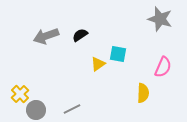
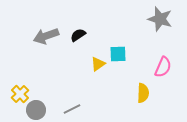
black semicircle: moved 2 px left
cyan square: rotated 12 degrees counterclockwise
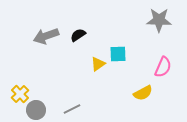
gray star: moved 1 px left, 1 px down; rotated 15 degrees counterclockwise
yellow semicircle: rotated 60 degrees clockwise
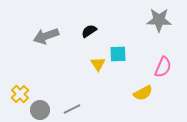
black semicircle: moved 11 px right, 4 px up
yellow triangle: rotated 28 degrees counterclockwise
gray circle: moved 4 px right
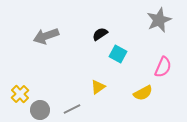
gray star: rotated 25 degrees counterclockwise
black semicircle: moved 11 px right, 3 px down
cyan square: rotated 30 degrees clockwise
yellow triangle: moved 23 px down; rotated 28 degrees clockwise
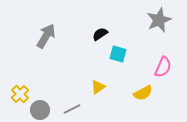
gray arrow: rotated 140 degrees clockwise
cyan square: rotated 12 degrees counterclockwise
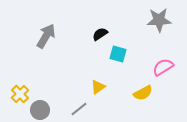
gray star: rotated 20 degrees clockwise
pink semicircle: rotated 145 degrees counterclockwise
gray line: moved 7 px right; rotated 12 degrees counterclockwise
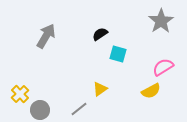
gray star: moved 2 px right, 1 px down; rotated 30 degrees counterclockwise
yellow triangle: moved 2 px right, 2 px down
yellow semicircle: moved 8 px right, 2 px up
